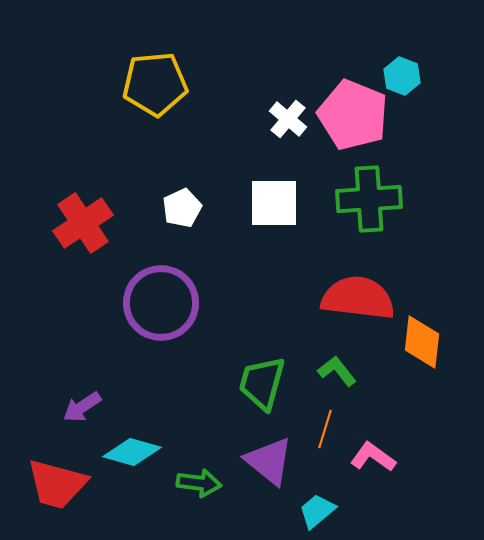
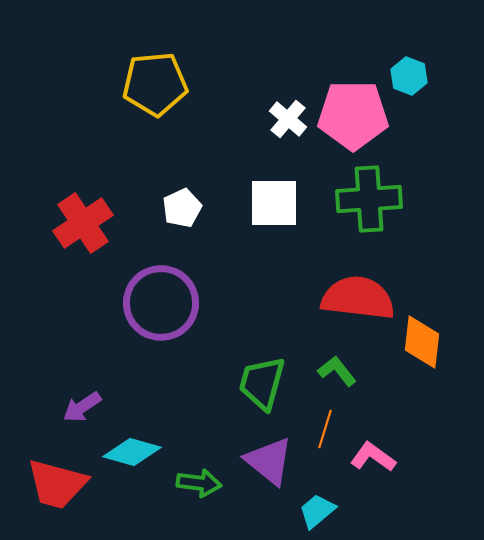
cyan hexagon: moved 7 px right
pink pentagon: rotated 22 degrees counterclockwise
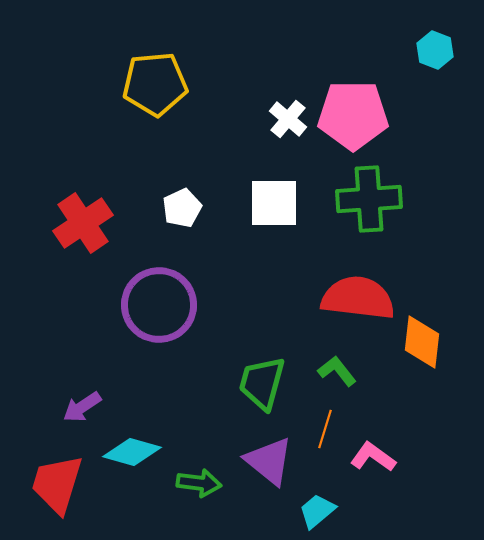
cyan hexagon: moved 26 px right, 26 px up
purple circle: moved 2 px left, 2 px down
red trapezoid: rotated 92 degrees clockwise
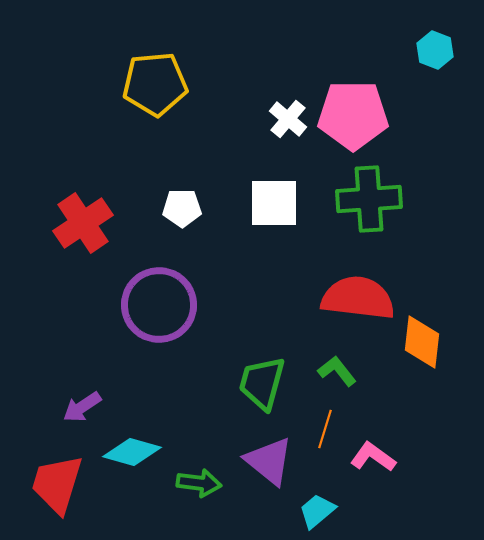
white pentagon: rotated 24 degrees clockwise
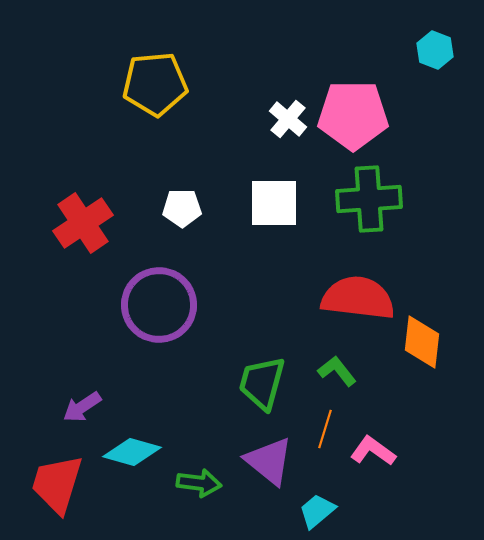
pink L-shape: moved 6 px up
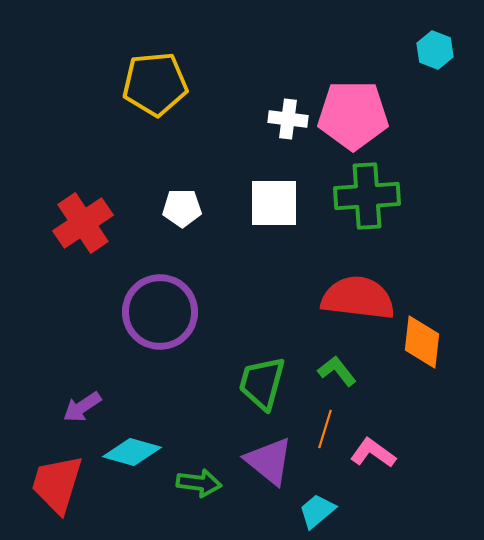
white cross: rotated 33 degrees counterclockwise
green cross: moved 2 px left, 3 px up
purple circle: moved 1 px right, 7 px down
pink L-shape: moved 2 px down
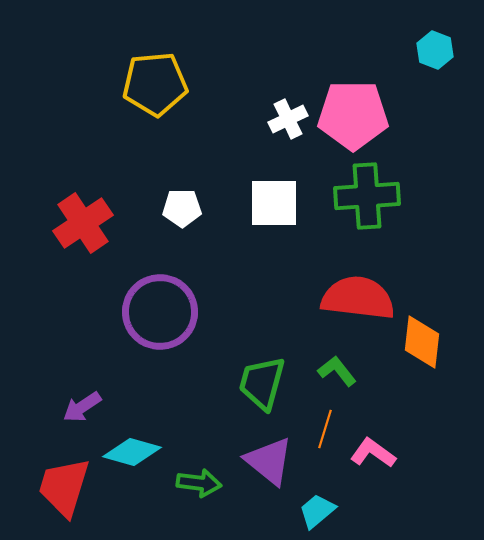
white cross: rotated 33 degrees counterclockwise
red trapezoid: moved 7 px right, 3 px down
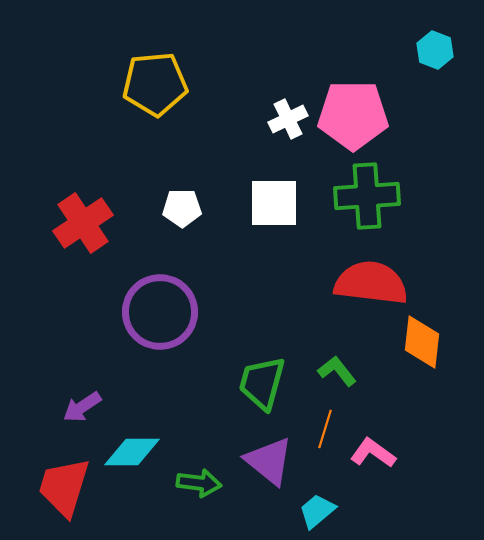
red semicircle: moved 13 px right, 15 px up
cyan diamond: rotated 16 degrees counterclockwise
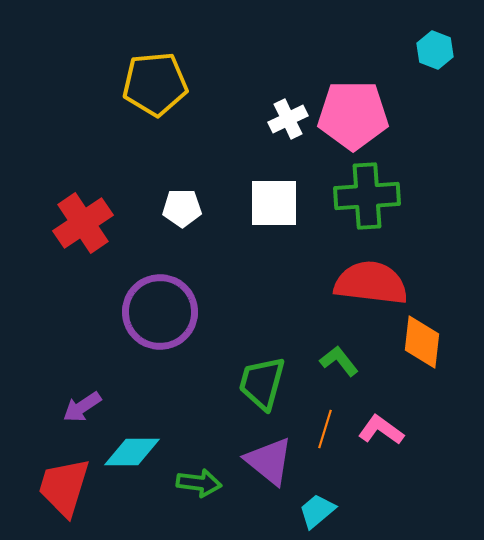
green L-shape: moved 2 px right, 10 px up
pink L-shape: moved 8 px right, 23 px up
